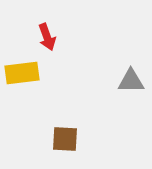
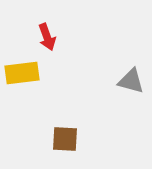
gray triangle: rotated 16 degrees clockwise
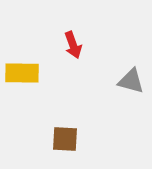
red arrow: moved 26 px right, 8 px down
yellow rectangle: rotated 8 degrees clockwise
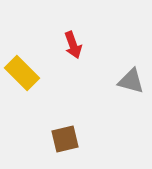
yellow rectangle: rotated 44 degrees clockwise
brown square: rotated 16 degrees counterclockwise
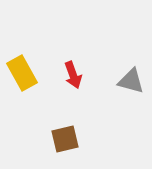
red arrow: moved 30 px down
yellow rectangle: rotated 16 degrees clockwise
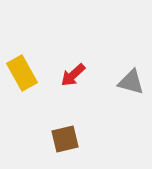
red arrow: rotated 68 degrees clockwise
gray triangle: moved 1 px down
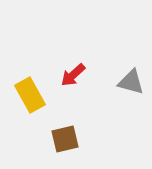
yellow rectangle: moved 8 px right, 22 px down
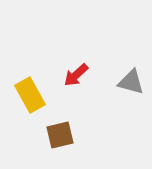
red arrow: moved 3 px right
brown square: moved 5 px left, 4 px up
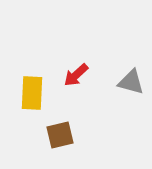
yellow rectangle: moved 2 px right, 2 px up; rotated 32 degrees clockwise
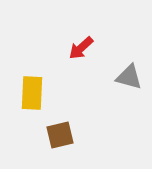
red arrow: moved 5 px right, 27 px up
gray triangle: moved 2 px left, 5 px up
